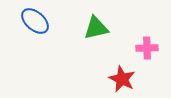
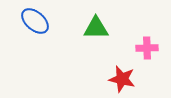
green triangle: rotated 12 degrees clockwise
red star: rotated 12 degrees counterclockwise
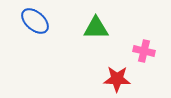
pink cross: moved 3 px left, 3 px down; rotated 15 degrees clockwise
red star: moved 5 px left; rotated 12 degrees counterclockwise
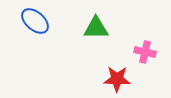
pink cross: moved 1 px right, 1 px down
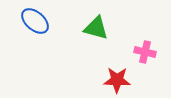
green triangle: rotated 16 degrees clockwise
red star: moved 1 px down
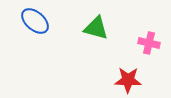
pink cross: moved 4 px right, 9 px up
red star: moved 11 px right
